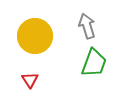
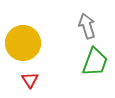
yellow circle: moved 12 px left, 7 px down
green trapezoid: moved 1 px right, 1 px up
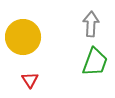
gray arrow: moved 4 px right, 2 px up; rotated 20 degrees clockwise
yellow circle: moved 6 px up
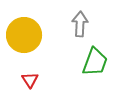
gray arrow: moved 11 px left
yellow circle: moved 1 px right, 2 px up
